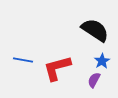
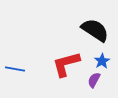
blue line: moved 8 px left, 9 px down
red L-shape: moved 9 px right, 4 px up
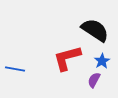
red L-shape: moved 1 px right, 6 px up
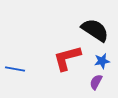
blue star: rotated 21 degrees clockwise
purple semicircle: moved 2 px right, 2 px down
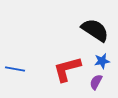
red L-shape: moved 11 px down
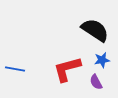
blue star: moved 1 px up
purple semicircle: rotated 56 degrees counterclockwise
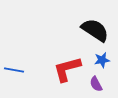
blue line: moved 1 px left, 1 px down
purple semicircle: moved 2 px down
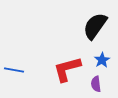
black semicircle: moved 4 px up; rotated 88 degrees counterclockwise
blue star: rotated 21 degrees counterclockwise
purple semicircle: rotated 21 degrees clockwise
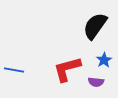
blue star: moved 2 px right
purple semicircle: moved 2 px up; rotated 77 degrees counterclockwise
